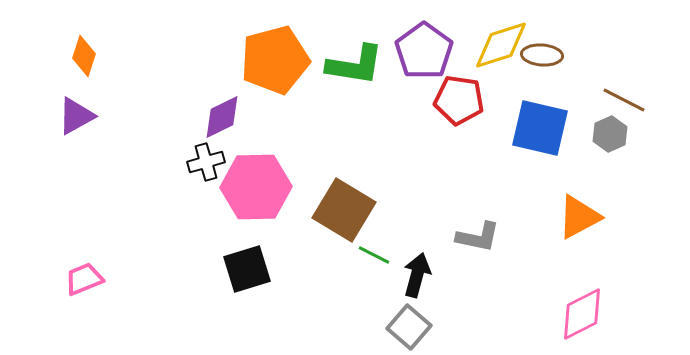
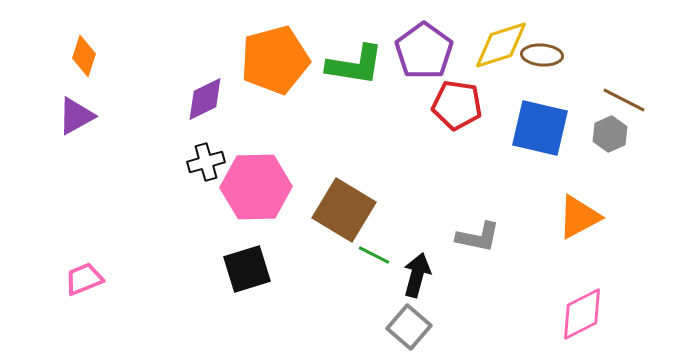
red pentagon: moved 2 px left, 5 px down
purple diamond: moved 17 px left, 18 px up
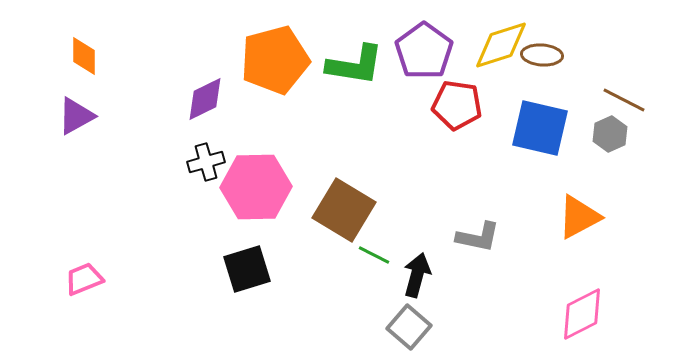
orange diamond: rotated 18 degrees counterclockwise
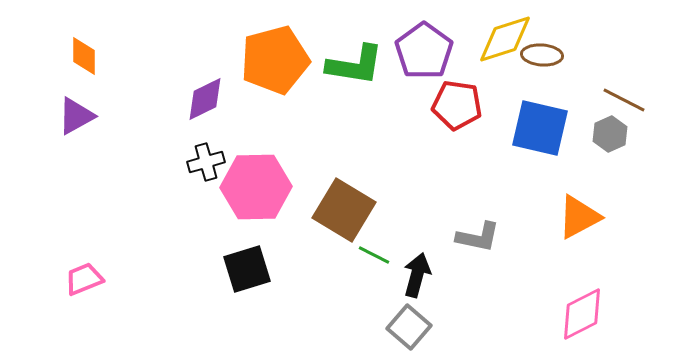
yellow diamond: moved 4 px right, 6 px up
